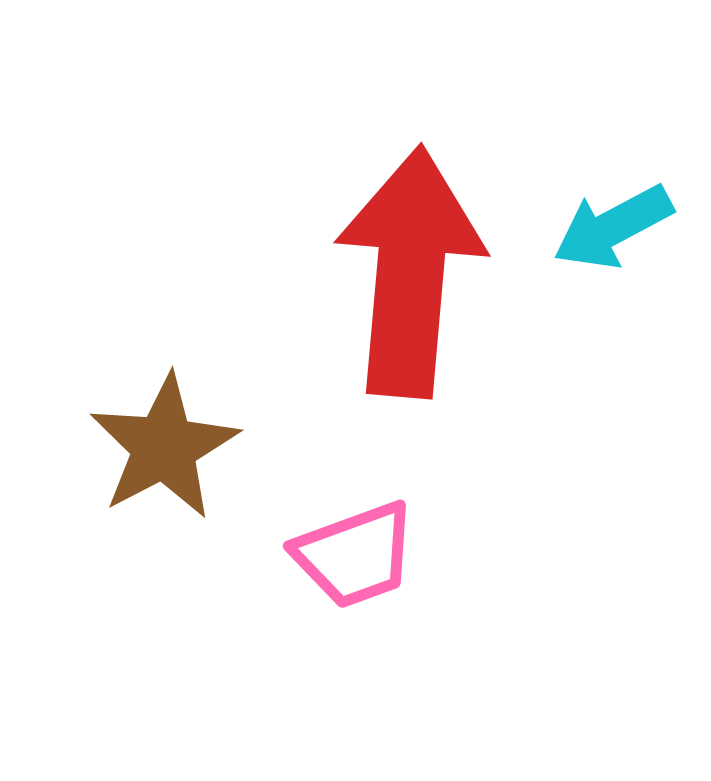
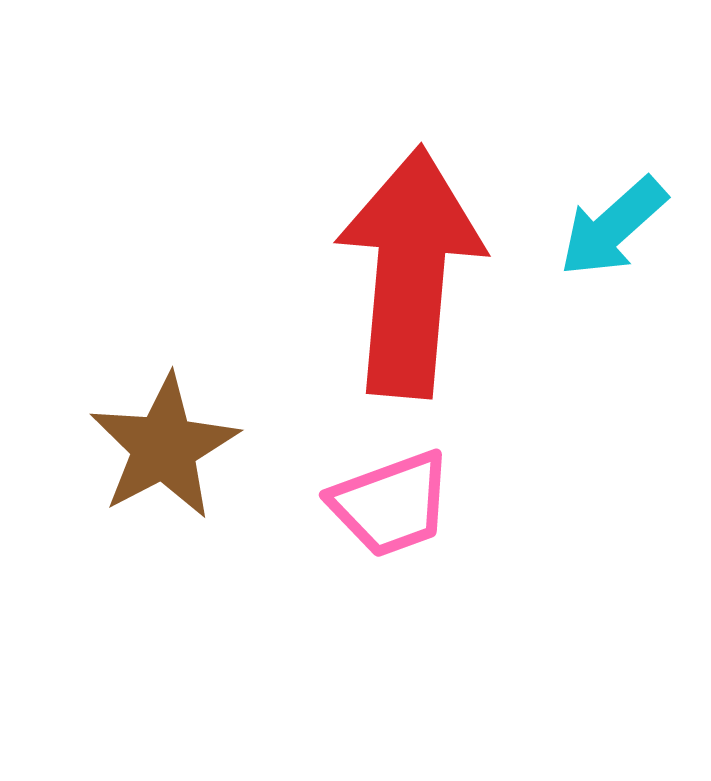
cyan arrow: rotated 14 degrees counterclockwise
pink trapezoid: moved 36 px right, 51 px up
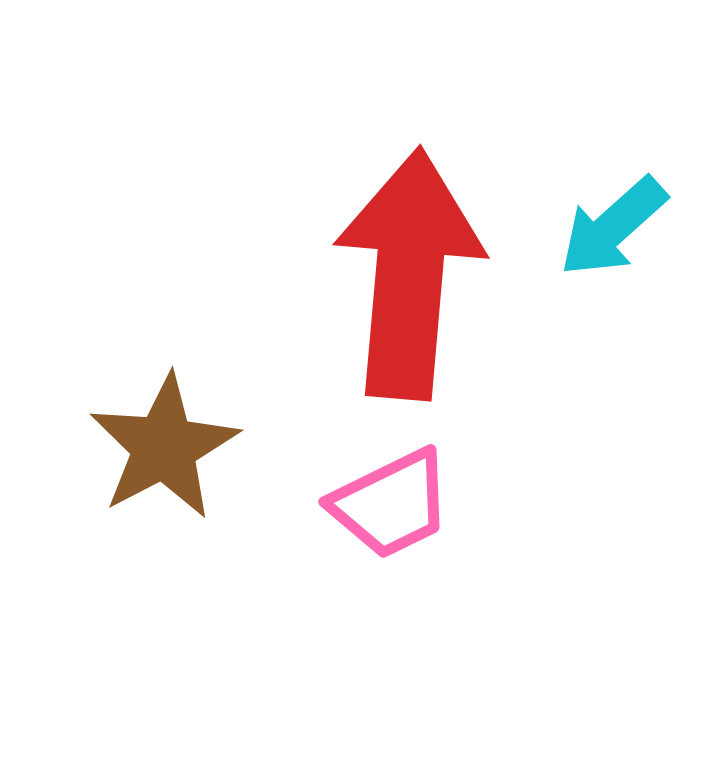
red arrow: moved 1 px left, 2 px down
pink trapezoid: rotated 6 degrees counterclockwise
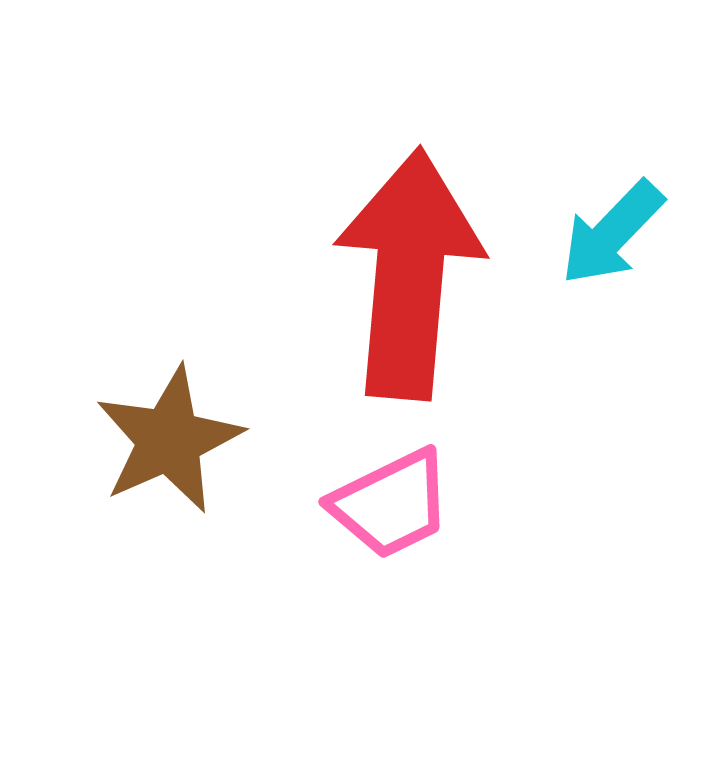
cyan arrow: moved 1 px left, 6 px down; rotated 4 degrees counterclockwise
brown star: moved 5 px right, 7 px up; rotated 4 degrees clockwise
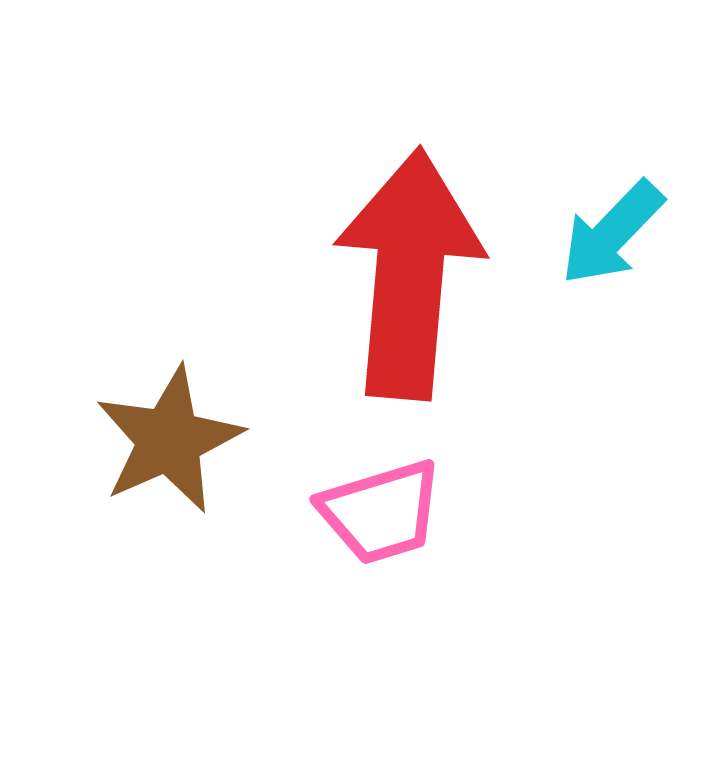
pink trapezoid: moved 10 px left, 8 px down; rotated 9 degrees clockwise
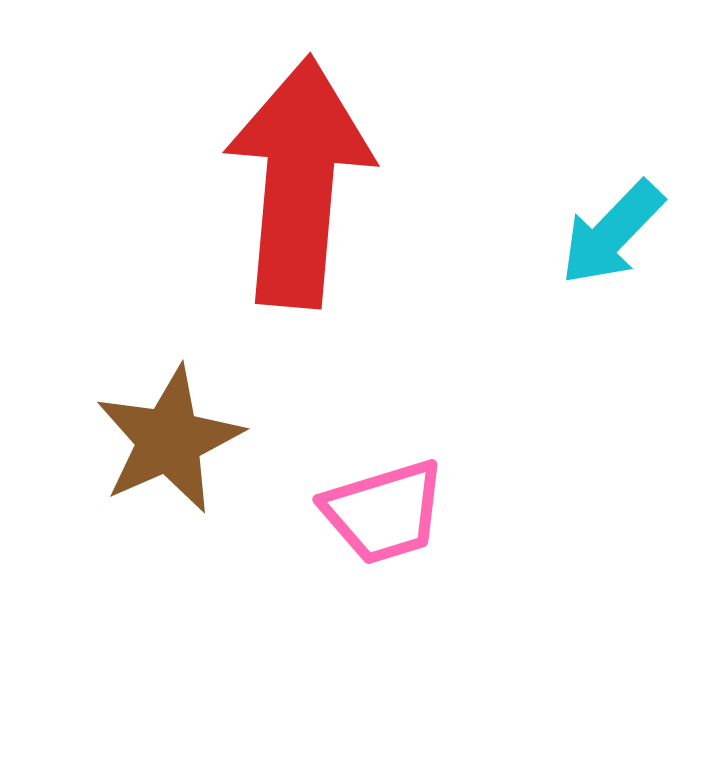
red arrow: moved 110 px left, 92 px up
pink trapezoid: moved 3 px right
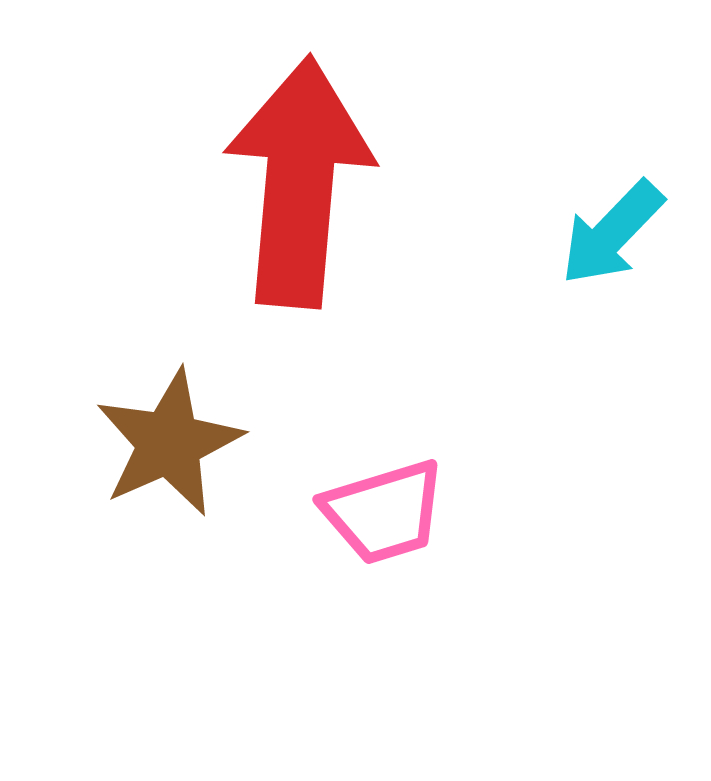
brown star: moved 3 px down
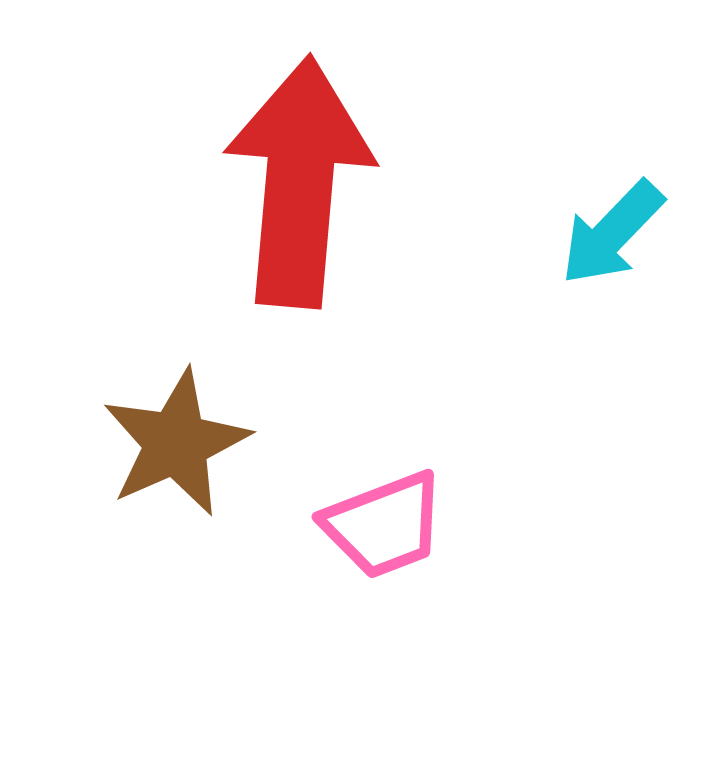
brown star: moved 7 px right
pink trapezoid: moved 13 px down; rotated 4 degrees counterclockwise
